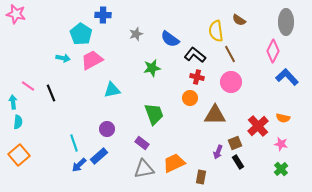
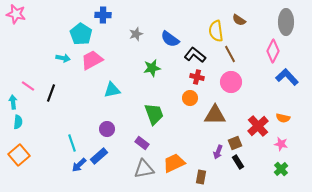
black line at (51, 93): rotated 42 degrees clockwise
cyan line at (74, 143): moved 2 px left
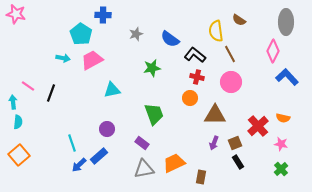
purple arrow at (218, 152): moved 4 px left, 9 px up
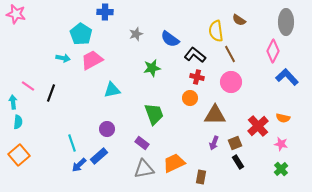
blue cross at (103, 15): moved 2 px right, 3 px up
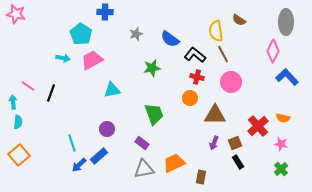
brown line at (230, 54): moved 7 px left
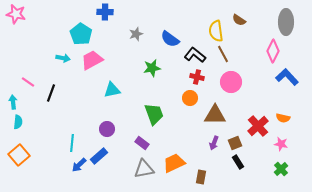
pink line at (28, 86): moved 4 px up
cyan line at (72, 143): rotated 24 degrees clockwise
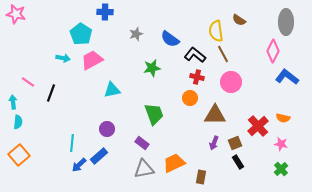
blue L-shape at (287, 77): rotated 10 degrees counterclockwise
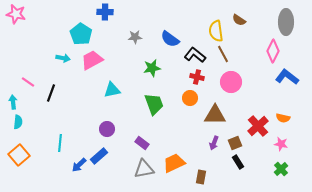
gray star at (136, 34): moved 1 px left, 3 px down; rotated 16 degrees clockwise
green trapezoid at (154, 114): moved 10 px up
cyan line at (72, 143): moved 12 px left
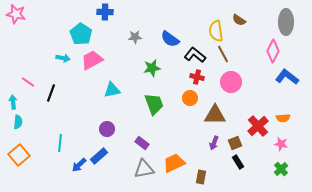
orange semicircle at (283, 118): rotated 16 degrees counterclockwise
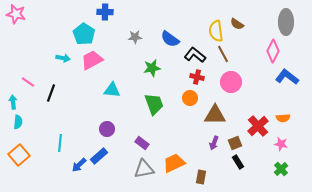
brown semicircle at (239, 20): moved 2 px left, 4 px down
cyan pentagon at (81, 34): moved 3 px right
cyan triangle at (112, 90): rotated 18 degrees clockwise
